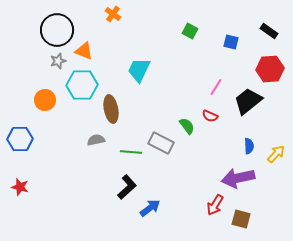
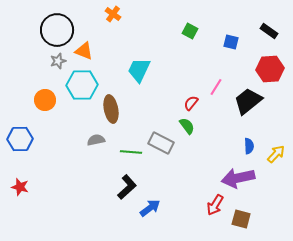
red semicircle: moved 19 px left, 13 px up; rotated 105 degrees clockwise
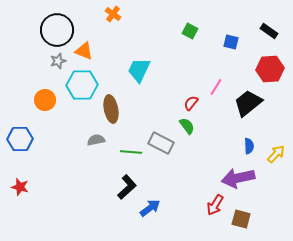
black trapezoid: moved 2 px down
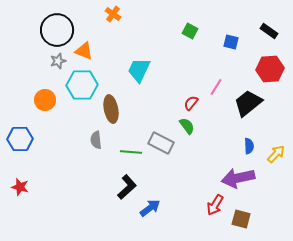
gray semicircle: rotated 84 degrees counterclockwise
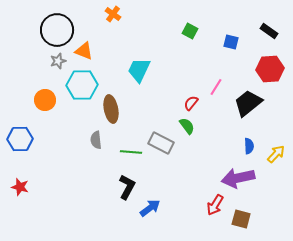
black L-shape: rotated 20 degrees counterclockwise
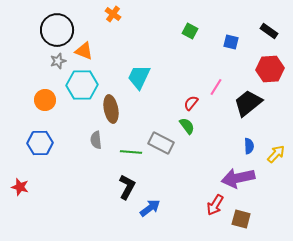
cyan trapezoid: moved 7 px down
blue hexagon: moved 20 px right, 4 px down
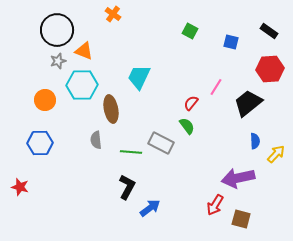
blue semicircle: moved 6 px right, 5 px up
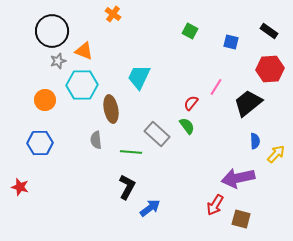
black circle: moved 5 px left, 1 px down
gray rectangle: moved 4 px left, 9 px up; rotated 15 degrees clockwise
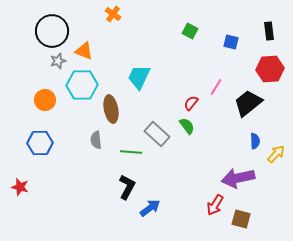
black rectangle: rotated 48 degrees clockwise
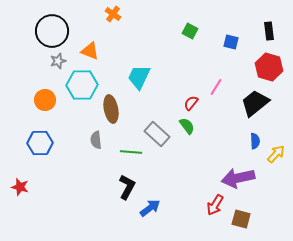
orange triangle: moved 6 px right
red hexagon: moved 1 px left, 2 px up; rotated 20 degrees clockwise
black trapezoid: moved 7 px right
